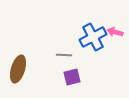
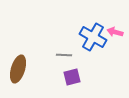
blue cross: rotated 32 degrees counterclockwise
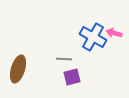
pink arrow: moved 1 px left, 1 px down
gray line: moved 4 px down
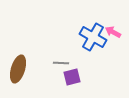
pink arrow: moved 1 px left, 1 px up; rotated 14 degrees clockwise
gray line: moved 3 px left, 4 px down
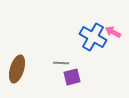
brown ellipse: moved 1 px left
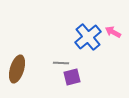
blue cross: moved 5 px left; rotated 20 degrees clockwise
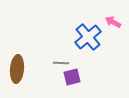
pink arrow: moved 10 px up
brown ellipse: rotated 12 degrees counterclockwise
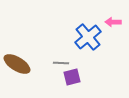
pink arrow: rotated 28 degrees counterclockwise
brown ellipse: moved 5 px up; rotated 64 degrees counterclockwise
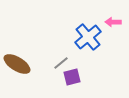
gray line: rotated 42 degrees counterclockwise
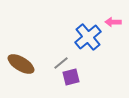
brown ellipse: moved 4 px right
purple square: moved 1 px left
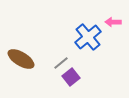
brown ellipse: moved 5 px up
purple square: rotated 24 degrees counterclockwise
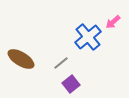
pink arrow: rotated 42 degrees counterclockwise
purple square: moved 7 px down
